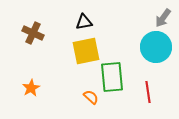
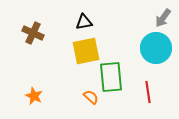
cyan circle: moved 1 px down
green rectangle: moved 1 px left
orange star: moved 3 px right, 8 px down; rotated 18 degrees counterclockwise
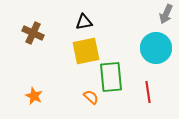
gray arrow: moved 3 px right, 4 px up; rotated 12 degrees counterclockwise
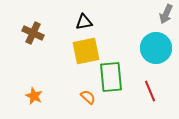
red line: moved 2 px right, 1 px up; rotated 15 degrees counterclockwise
orange semicircle: moved 3 px left
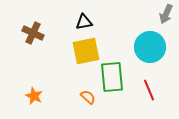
cyan circle: moved 6 px left, 1 px up
green rectangle: moved 1 px right
red line: moved 1 px left, 1 px up
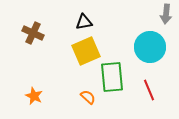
gray arrow: rotated 18 degrees counterclockwise
yellow square: rotated 12 degrees counterclockwise
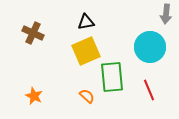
black triangle: moved 2 px right
orange semicircle: moved 1 px left, 1 px up
